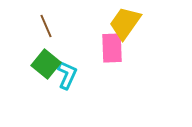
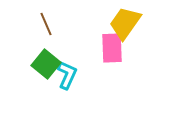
brown line: moved 2 px up
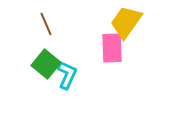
yellow trapezoid: moved 1 px right, 1 px up
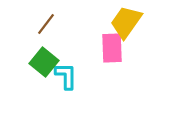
brown line: rotated 60 degrees clockwise
green square: moved 2 px left, 2 px up
cyan L-shape: moved 1 px left, 1 px down; rotated 24 degrees counterclockwise
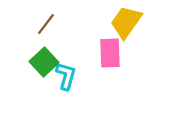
pink rectangle: moved 2 px left, 5 px down
green square: rotated 8 degrees clockwise
cyan L-shape: rotated 16 degrees clockwise
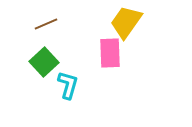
brown line: rotated 30 degrees clockwise
cyan L-shape: moved 2 px right, 9 px down
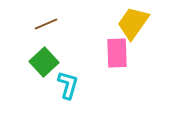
yellow trapezoid: moved 7 px right, 1 px down
pink rectangle: moved 7 px right
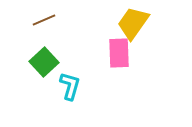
brown line: moved 2 px left, 4 px up
pink rectangle: moved 2 px right
cyan L-shape: moved 2 px right, 1 px down
